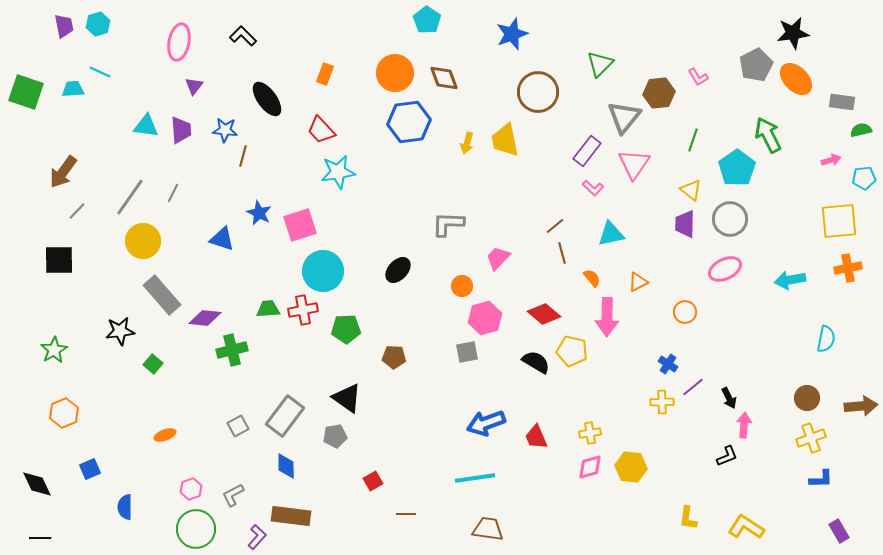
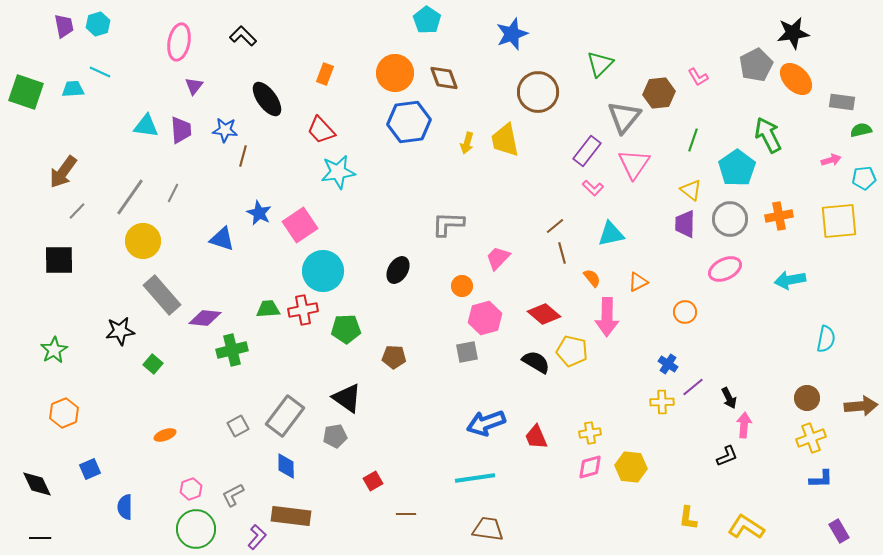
pink square at (300, 225): rotated 16 degrees counterclockwise
orange cross at (848, 268): moved 69 px left, 52 px up
black ellipse at (398, 270): rotated 12 degrees counterclockwise
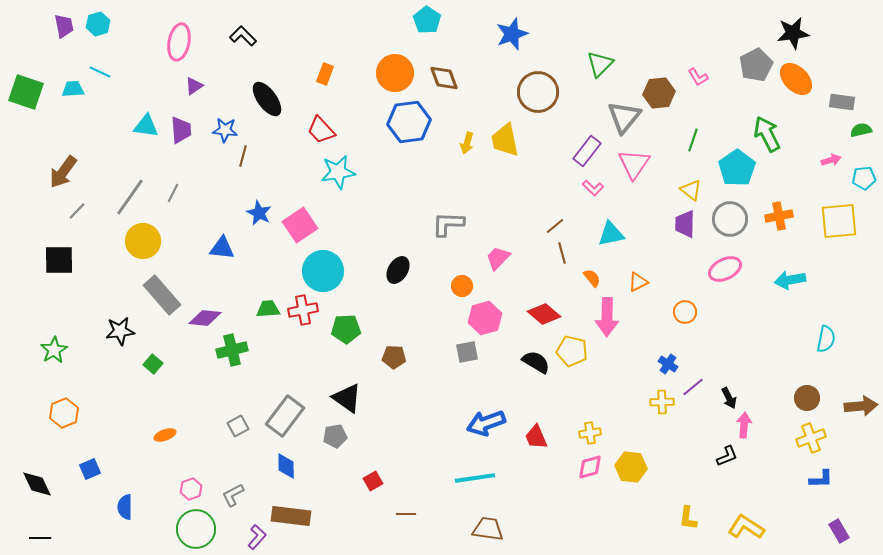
purple triangle at (194, 86): rotated 18 degrees clockwise
green arrow at (768, 135): moved 1 px left, 1 px up
blue triangle at (222, 239): moved 9 px down; rotated 12 degrees counterclockwise
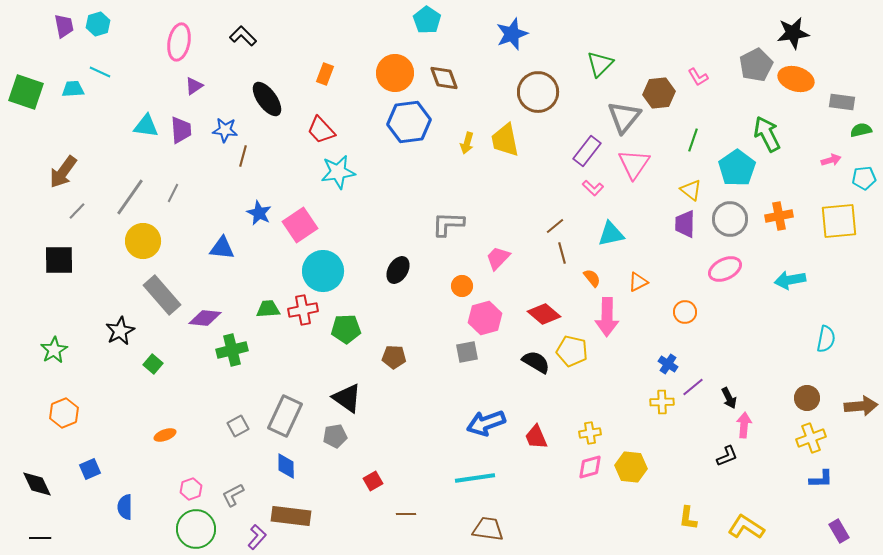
orange ellipse at (796, 79): rotated 28 degrees counterclockwise
black star at (120, 331): rotated 20 degrees counterclockwise
gray rectangle at (285, 416): rotated 12 degrees counterclockwise
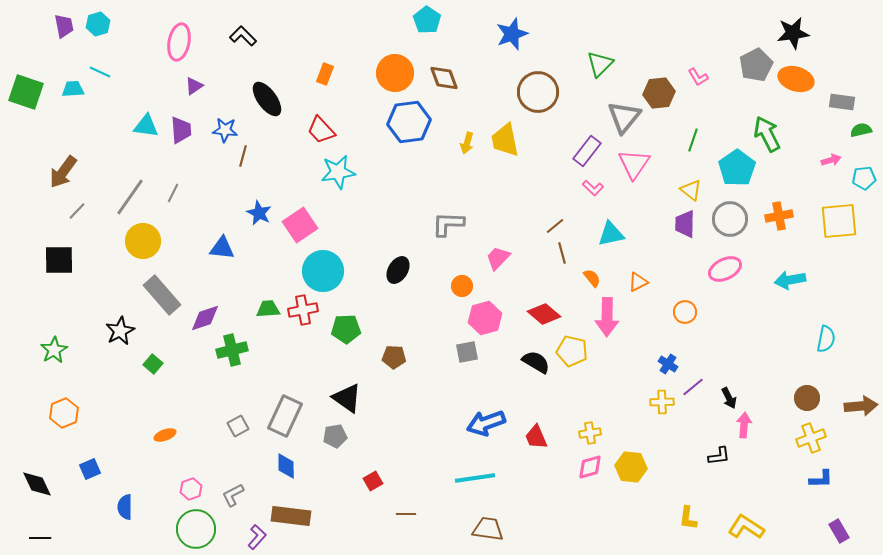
purple diamond at (205, 318): rotated 24 degrees counterclockwise
black L-shape at (727, 456): moved 8 px left; rotated 15 degrees clockwise
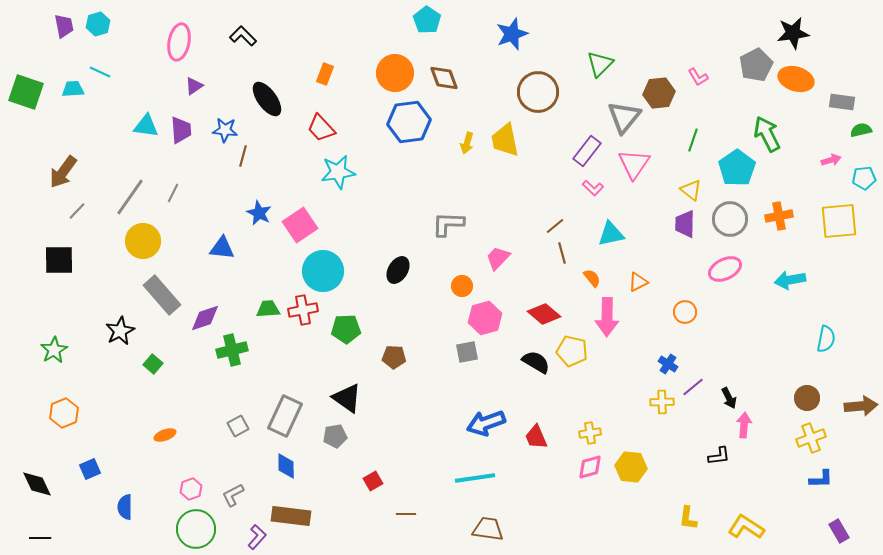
red trapezoid at (321, 130): moved 2 px up
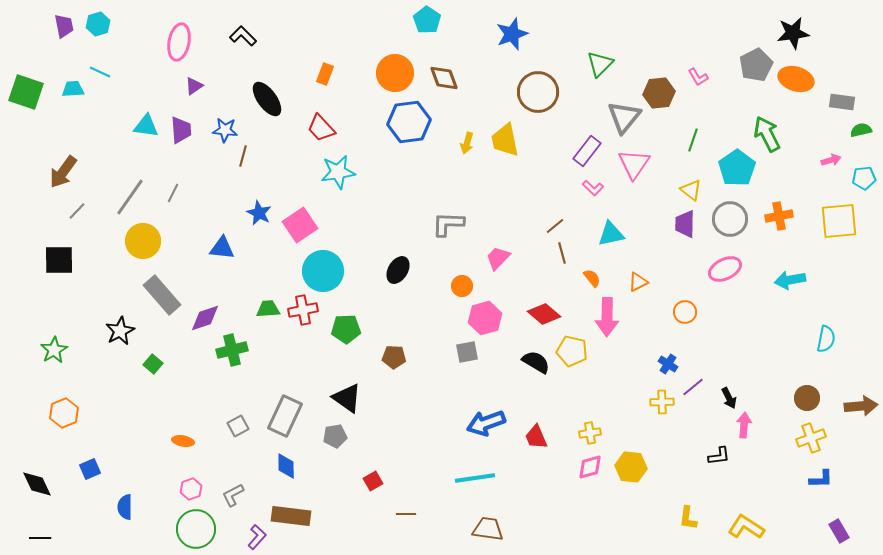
orange ellipse at (165, 435): moved 18 px right, 6 px down; rotated 30 degrees clockwise
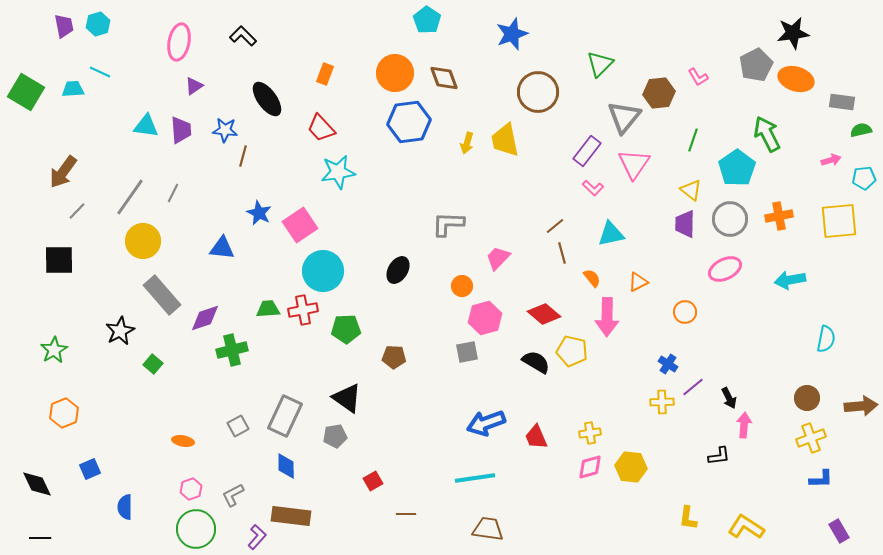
green square at (26, 92): rotated 12 degrees clockwise
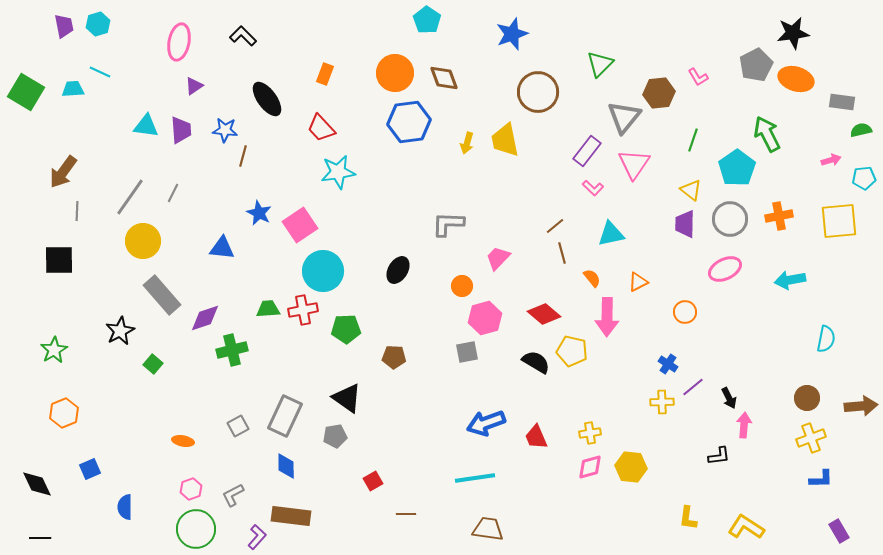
gray line at (77, 211): rotated 42 degrees counterclockwise
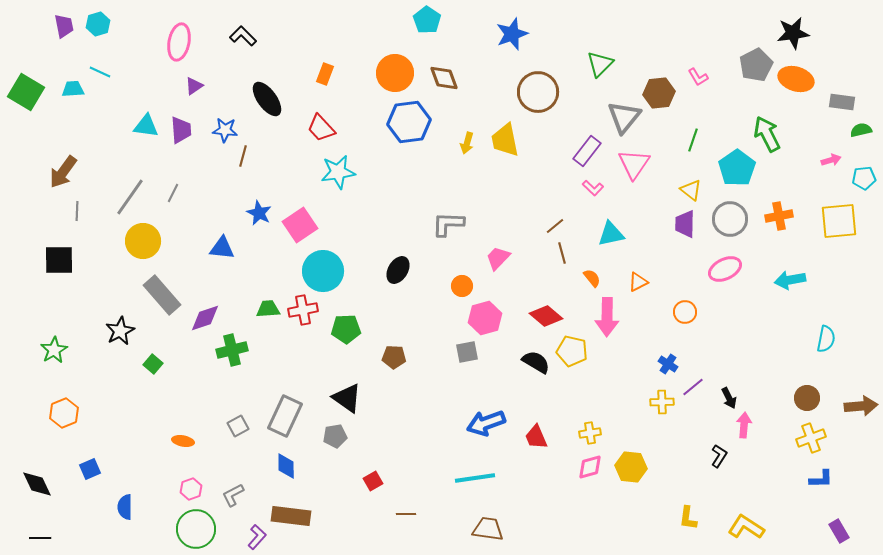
red diamond at (544, 314): moved 2 px right, 2 px down
black L-shape at (719, 456): rotated 50 degrees counterclockwise
